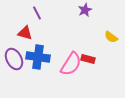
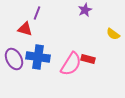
purple line: rotated 48 degrees clockwise
red triangle: moved 4 px up
yellow semicircle: moved 2 px right, 3 px up
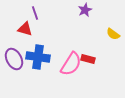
purple line: moved 2 px left; rotated 40 degrees counterclockwise
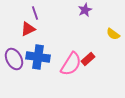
red triangle: moved 3 px right; rotated 42 degrees counterclockwise
red rectangle: rotated 56 degrees counterclockwise
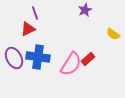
purple ellipse: moved 1 px up
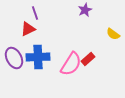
blue cross: rotated 10 degrees counterclockwise
